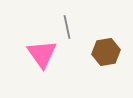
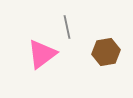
pink triangle: rotated 28 degrees clockwise
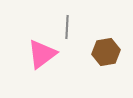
gray line: rotated 15 degrees clockwise
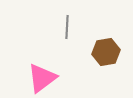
pink triangle: moved 24 px down
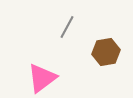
gray line: rotated 25 degrees clockwise
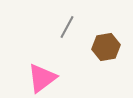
brown hexagon: moved 5 px up
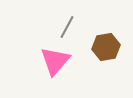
pink triangle: moved 13 px right, 17 px up; rotated 12 degrees counterclockwise
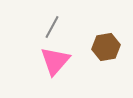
gray line: moved 15 px left
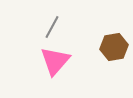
brown hexagon: moved 8 px right
